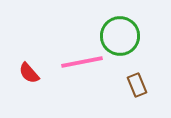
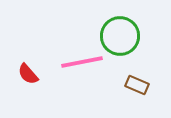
red semicircle: moved 1 px left, 1 px down
brown rectangle: rotated 45 degrees counterclockwise
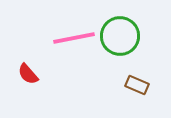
pink line: moved 8 px left, 24 px up
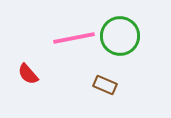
brown rectangle: moved 32 px left
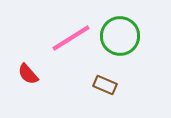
pink line: moved 3 px left; rotated 21 degrees counterclockwise
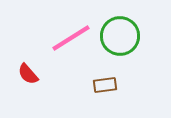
brown rectangle: rotated 30 degrees counterclockwise
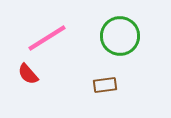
pink line: moved 24 px left
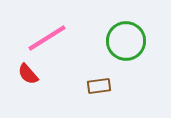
green circle: moved 6 px right, 5 px down
brown rectangle: moved 6 px left, 1 px down
